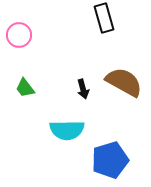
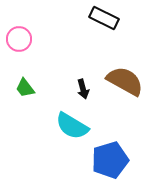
black rectangle: rotated 48 degrees counterclockwise
pink circle: moved 4 px down
brown semicircle: moved 1 px right, 1 px up
cyan semicircle: moved 5 px right, 4 px up; rotated 32 degrees clockwise
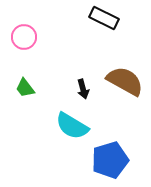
pink circle: moved 5 px right, 2 px up
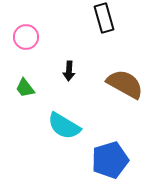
black rectangle: rotated 48 degrees clockwise
pink circle: moved 2 px right
brown semicircle: moved 3 px down
black arrow: moved 14 px left, 18 px up; rotated 18 degrees clockwise
cyan semicircle: moved 8 px left
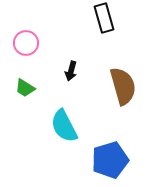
pink circle: moved 6 px down
black arrow: moved 2 px right; rotated 12 degrees clockwise
brown semicircle: moved 2 px left, 2 px down; rotated 45 degrees clockwise
green trapezoid: rotated 20 degrees counterclockwise
cyan semicircle: rotated 32 degrees clockwise
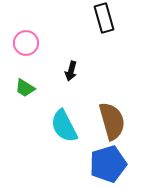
brown semicircle: moved 11 px left, 35 px down
blue pentagon: moved 2 px left, 4 px down
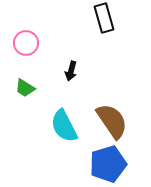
brown semicircle: rotated 18 degrees counterclockwise
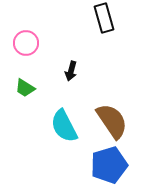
blue pentagon: moved 1 px right, 1 px down
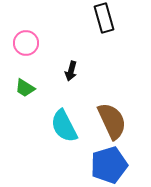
brown semicircle: rotated 9 degrees clockwise
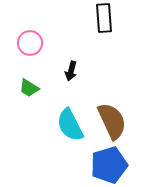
black rectangle: rotated 12 degrees clockwise
pink circle: moved 4 px right
green trapezoid: moved 4 px right
cyan semicircle: moved 6 px right, 1 px up
